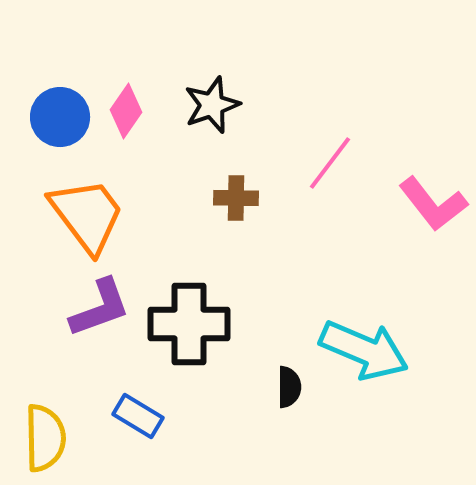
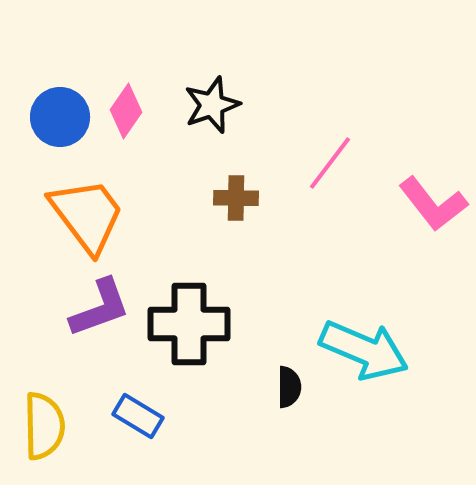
yellow semicircle: moved 1 px left, 12 px up
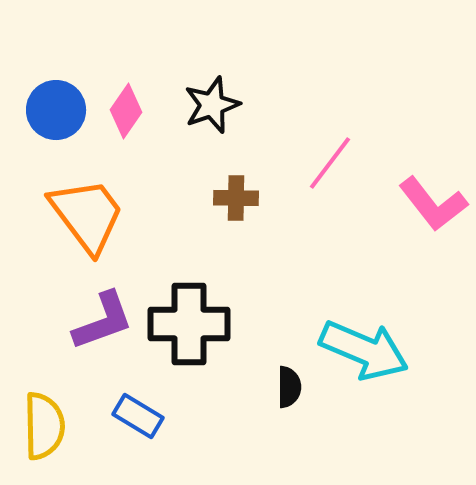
blue circle: moved 4 px left, 7 px up
purple L-shape: moved 3 px right, 13 px down
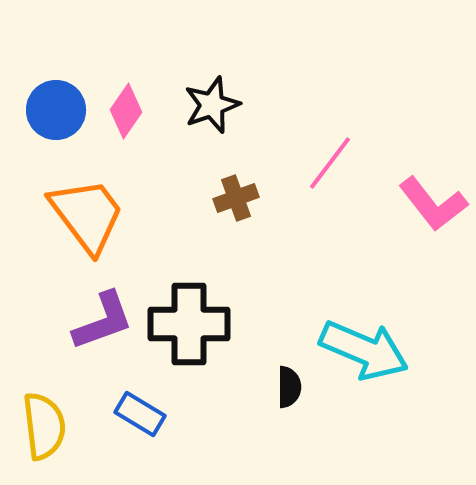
brown cross: rotated 21 degrees counterclockwise
blue rectangle: moved 2 px right, 2 px up
yellow semicircle: rotated 6 degrees counterclockwise
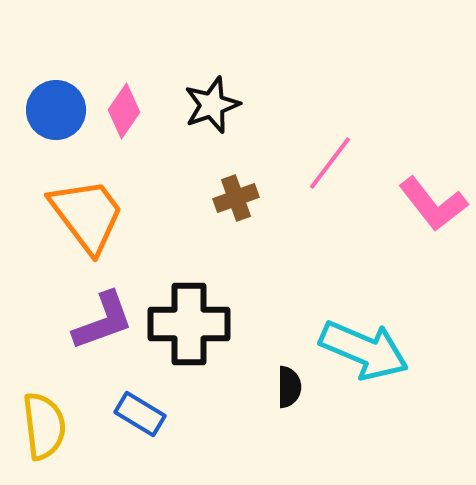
pink diamond: moved 2 px left
